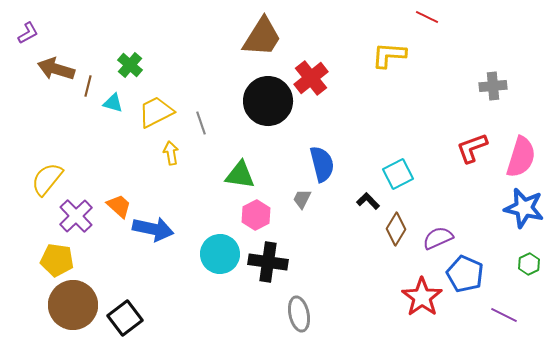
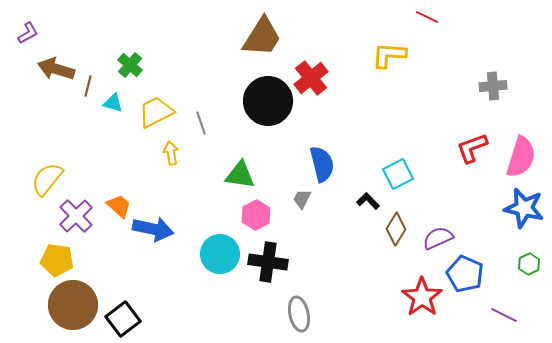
black square: moved 2 px left, 1 px down
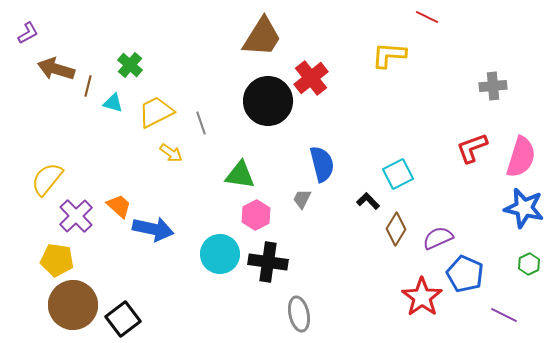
yellow arrow: rotated 135 degrees clockwise
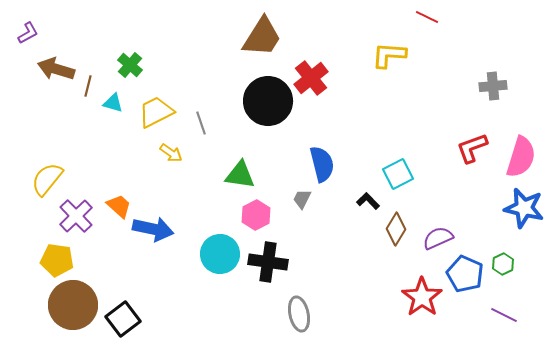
green hexagon: moved 26 px left
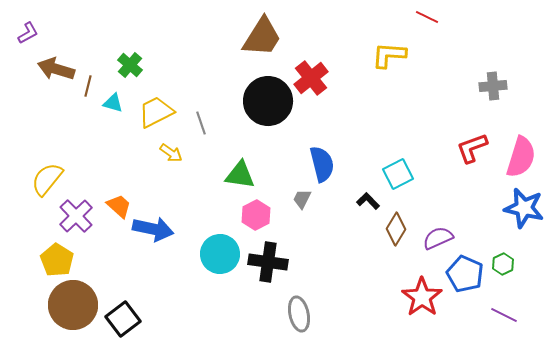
yellow pentagon: rotated 24 degrees clockwise
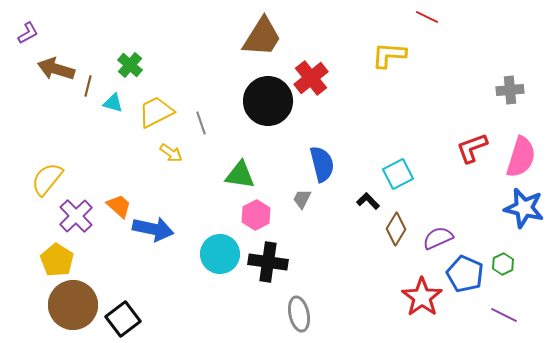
gray cross: moved 17 px right, 4 px down
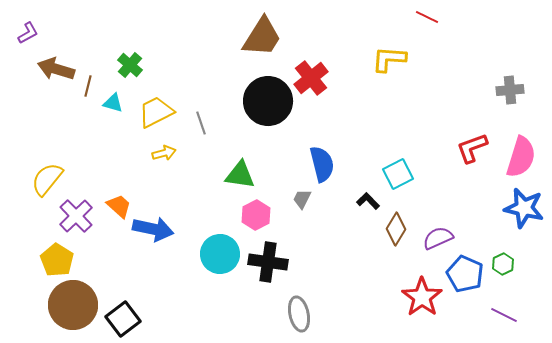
yellow L-shape: moved 4 px down
yellow arrow: moved 7 px left; rotated 50 degrees counterclockwise
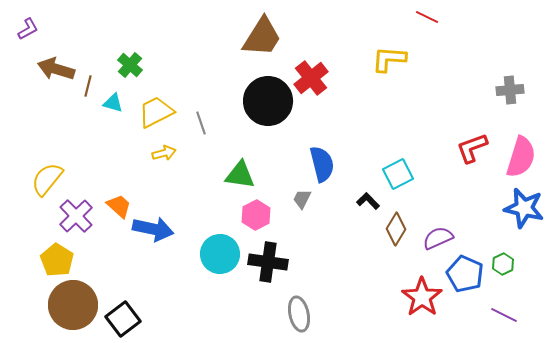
purple L-shape: moved 4 px up
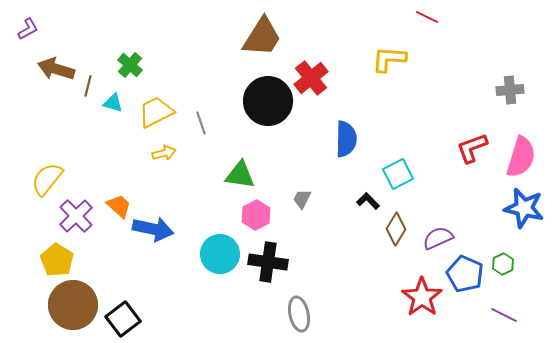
blue semicircle: moved 24 px right, 25 px up; rotated 15 degrees clockwise
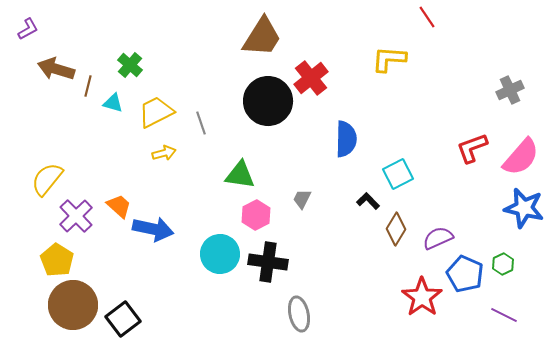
red line: rotated 30 degrees clockwise
gray cross: rotated 20 degrees counterclockwise
pink semicircle: rotated 24 degrees clockwise
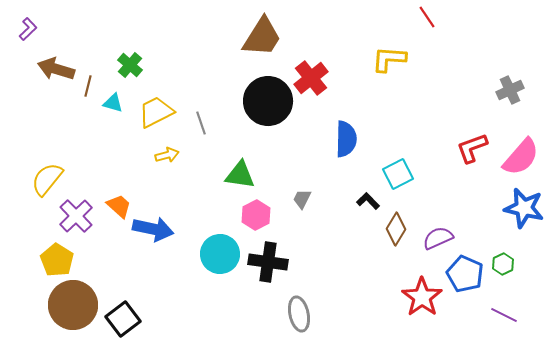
purple L-shape: rotated 15 degrees counterclockwise
yellow arrow: moved 3 px right, 2 px down
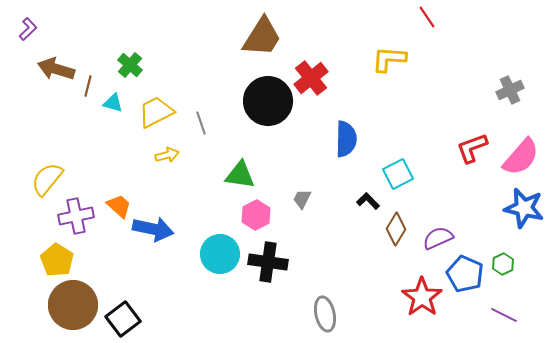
purple cross: rotated 32 degrees clockwise
gray ellipse: moved 26 px right
